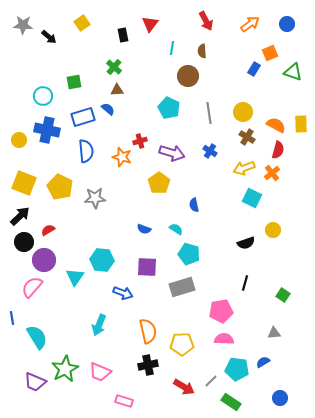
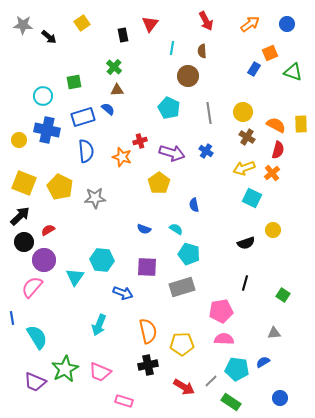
blue cross at (210, 151): moved 4 px left
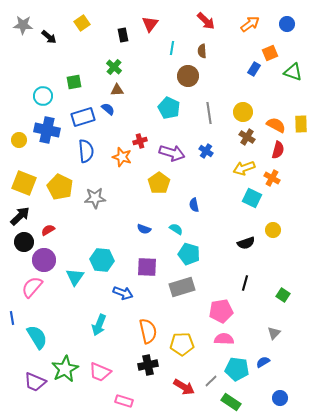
red arrow at (206, 21): rotated 18 degrees counterclockwise
orange cross at (272, 173): moved 5 px down; rotated 21 degrees counterclockwise
gray triangle at (274, 333): rotated 40 degrees counterclockwise
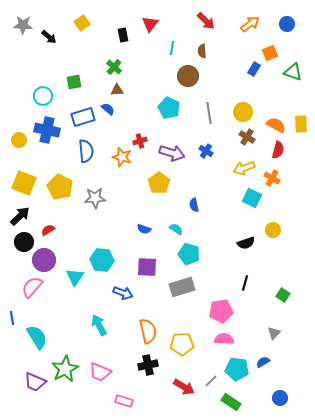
cyan arrow at (99, 325): rotated 130 degrees clockwise
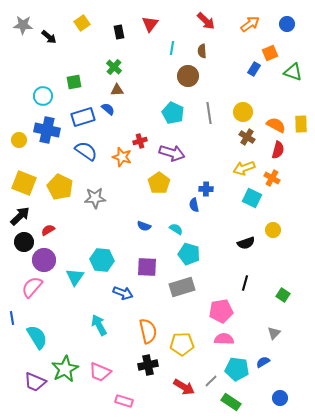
black rectangle at (123, 35): moved 4 px left, 3 px up
cyan pentagon at (169, 108): moved 4 px right, 5 px down
blue semicircle at (86, 151): rotated 50 degrees counterclockwise
blue cross at (206, 151): moved 38 px down; rotated 32 degrees counterclockwise
blue semicircle at (144, 229): moved 3 px up
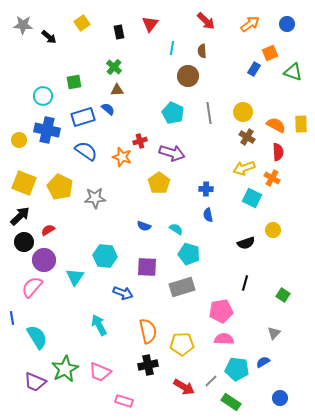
red semicircle at (278, 150): moved 2 px down; rotated 18 degrees counterclockwise
blue semicircle at (194, 205): moved 14 px right, 10 px down
cyan hexagon at (102, 260): moved 3 px right, 4 px up
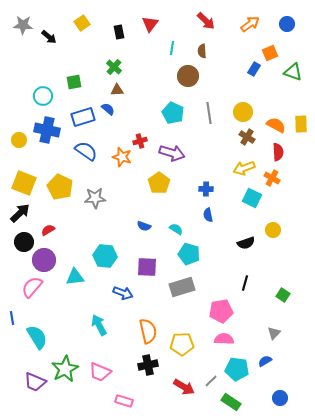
black arrow at (20, 216): moved 3 px up
cyan triangle at (75, 277): rotated 48 degrees clockwise
blue semicircle at (263, 362): moved 2 px right, 1 px up
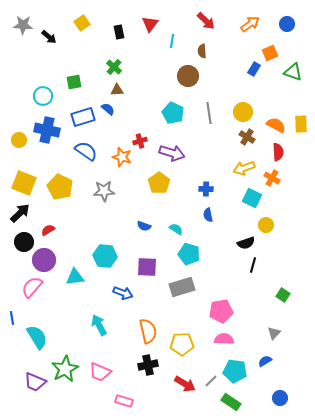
cyan line at (172, 48): moved 7 px up
gray star at (95, 198): moved 9 px right, 7 px up
yellow circle at (273, 230): moved 7 px left, 5 px up
black line at (245, 283): moved 8 px right, 18 px up
cyan pentagon at (237, 369): moved 2 px left, 2 px down
red arrow at (184, 387): moved 1 px right, 3 px up
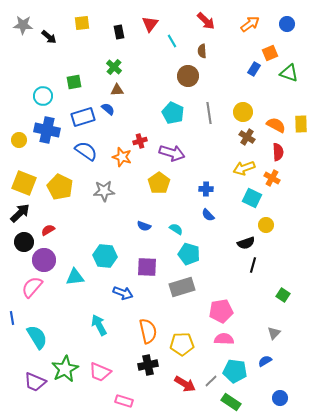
yellow square at (82, 23): rotated 28 degrees clockwise
cyan line at (172, 41): rotated 40 degrees counterclockwise
green triangle at (293, 72): moved 4 px left, 1 px down
blue semicircle at (208, 215): rotated 32 degrees counterclockwise
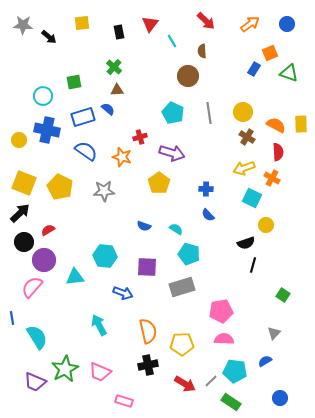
red cross at (140, 141): moved 4 px up
